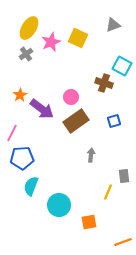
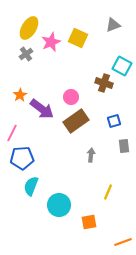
gray rectangle: moved 30 px up
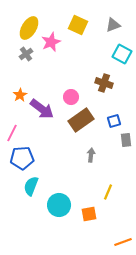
yellow square: moved 13 px up
cyan square: moved 12 px up
brown rectangle: moved 5 px right, 1 px up
gray rectangle: moved 2 px right, 6 px up
orange square: moved 8 px up
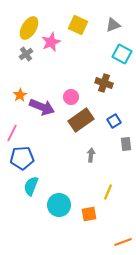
purple arrow: moved 2 px up; rotated 15 degrees counterclockwise
blue square: rotated 16 degrees counterclockwise
gray rectangle: moved 4 px down
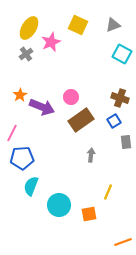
brown cross: moved 16 px right, 15 px down
gray rectangle: moved 2 px up
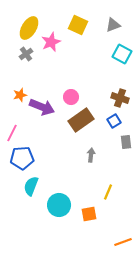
orange star: rotated 16 degrees clockwise
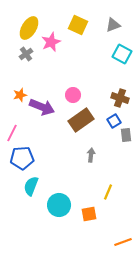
pink circle: moved 2 px right, 2 px up
gray rectangle: moved 7 px up
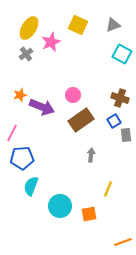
yellow line: moved 3 px up
cyan circle: moved 1 px right, 1 px down
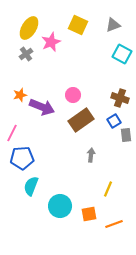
orange line: moved 9 px left, 18 px up
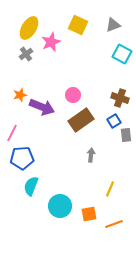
yellow line: moved 2 px right
